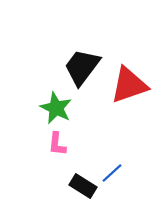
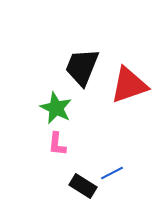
black trapezoid: rotated 15 degrees counterclockwise
blue line: rotated 15 degrees clockwise
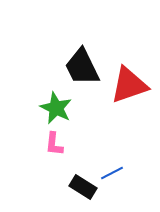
black trapezoid: rotated 48 degrees counterclockwise
pink L-shape: moved 3 px left
black rectangle: moved 1 px down
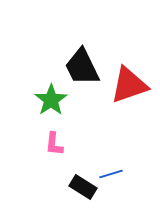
green star: moved 5 px left, 8 px up; rotated 12 degrees clockwise
blue line: moved 1 px left, 1 px down; rotated 10 degrees clockwise
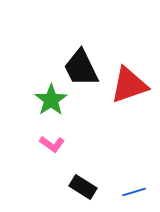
black trapezoid: moved 1 px left, 1 px down
pink L-shape: moved 2 px left; rotated 60 degrees counterclockwise
blue line: moved 23 px right, 18 px down
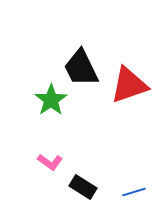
pink L-shape: moved 2 px left, 18 px down
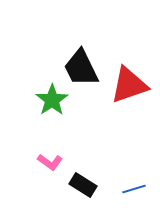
green star: moved 1 px right
black rectangle: moved 2 px up
blue line: moved 3 px up
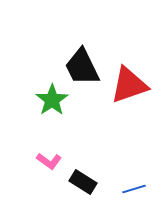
black trapezoid: moved 1 px right, 1 px up
pink L-shape: moved 1 px left, 1 px up
black rectangle: moved 3 px up
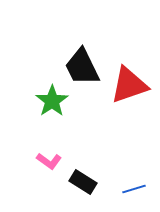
green star: moved 1 px down
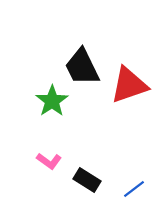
black rectangle: moved 4 px right, 2 px up
blue line: rotated 20 degrees counterclockwise
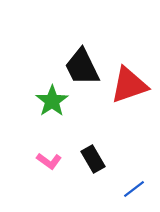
black rectangle: moved 6 px right, 21 px up; rotated 28 degrees clockwise
